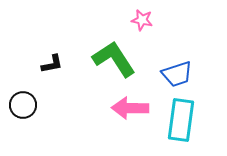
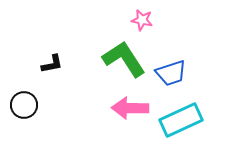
green L-shape: moved 10 px right
blue trapezoid: moved 6 px left, 1 px up
black circle: moved 1 px right
cyan rectangle: rotated 57 degrees clockwise
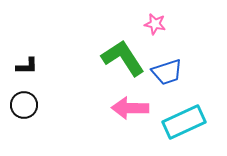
pink star: moved 13 px right, 4 px down
green L-shape: moved 1 px left, 1 px up
black L-shape: moved 25 px left, 2 px down; rotated 10 degrees clockwise
blue trapezoid: moved 4 px left, 1 px up
cyan rectangle: moved 3 px right, 2 px down
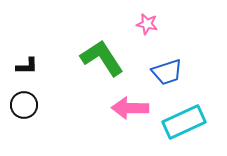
pink star: moved 8 px left
green L-shape: moved 21 px left
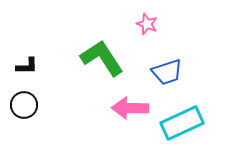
pink star: rotated 10 degrees clockwise
cyan rectangle: moved 2 px left, 1 px down
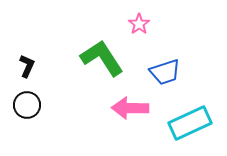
pink star: moved 8 px left; rotated 15 degrees clockwise
black L-shape: rotated 65 degrees counterclockwise
blue trapezoid: moved 2 px left
black circle: moved 3 px right
cyan rectangle: moved 8 px right
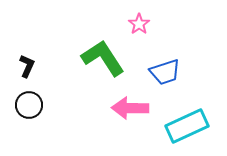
green L-shape: moved 1 px right
black circle: moved 2 px right
cyan rectangle: moved 3 px left, 3 px down
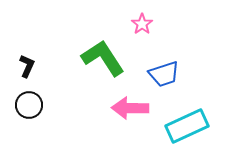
pink star: moved 3 px right
blue trapezoid: moved 1 px left, 2 px down
